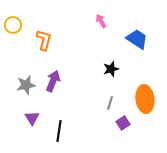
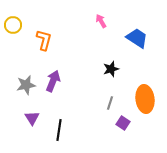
blue trapezoid: moved 1 px up
purple square: rotated 24 degrees counterclockwise
black line: moved 1 px up
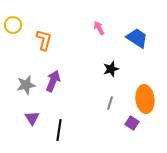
pink arrow: moved 2 px left, 7 px down
purple square: moved 9 px right
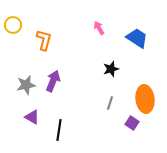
purple triangle: moved 1 px up; rotated 28 degrees counterclockwise
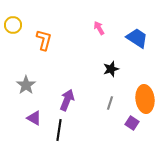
purple arrow: moved 14 px right, 19 px down
gray star: rotated 24 degrees counterclockwise
purple triangle: moved 2 px right, 1 px down
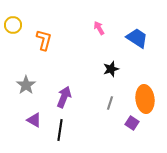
purple arrow: moved 3 px left, 3 px up
purple triangle: moved 2 px down
black line: moved 1 px right
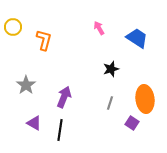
yellow circle: moved 2 px down
purple triangle: moved 3 px down
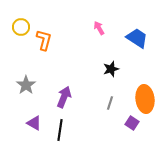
yellow circle: moved 8 px right
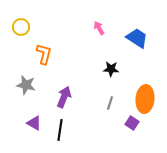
orange L-shape: moved 14 px down
black star: rotated 21 degrees clockwise
gray star: rotated 24 degrees counterclockwise
orange ellipse: rotated 12 degrees clockwise
